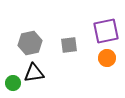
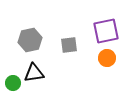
gray hexagon: moved 3 px up
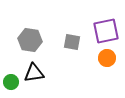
gray hexagon: rotated 20 degrees clockwise
gray square: moved 3 px right, 3 px up; rotated 18 degrees clockwise
green circle: moved 2 px left, 1 px up
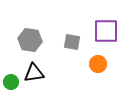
purple square: rotated 12 degrees clockwise
orange circle: moved 9 px left, 6 px down
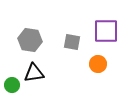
green circle: moved 1 px right, 3 px down
